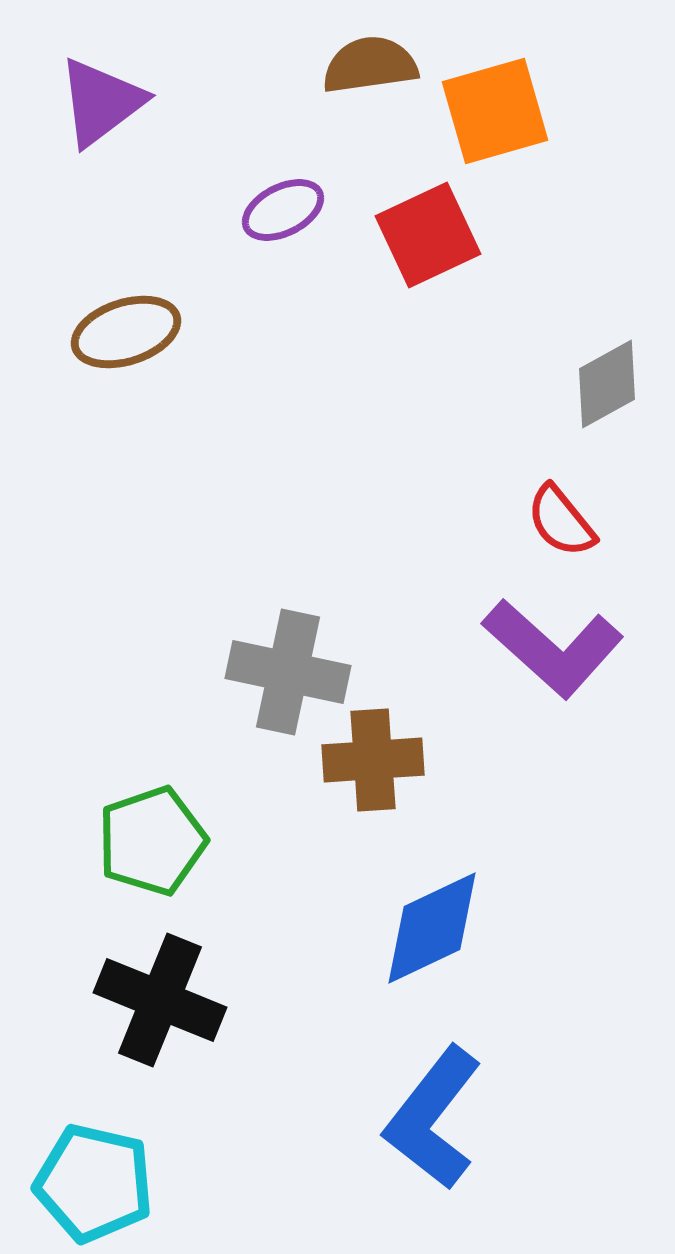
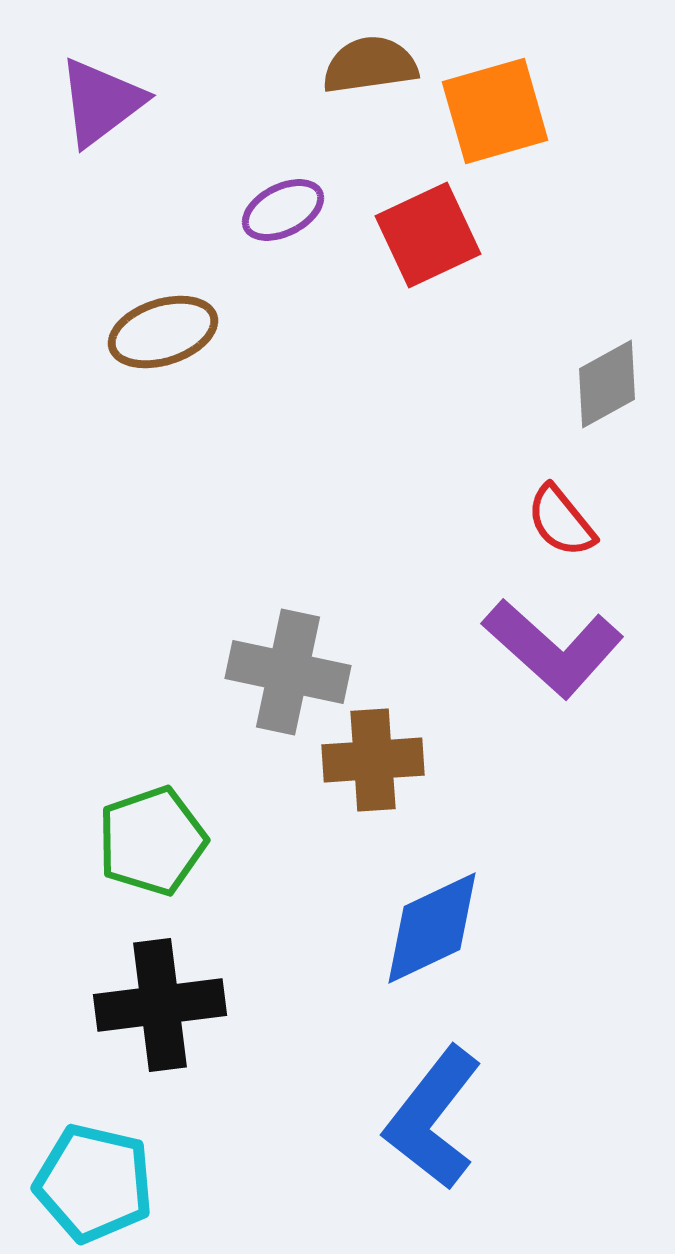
brown ellipse: moved 37 px right
black cross: moved 5 px down; rotated 29 degrees counterclockwise
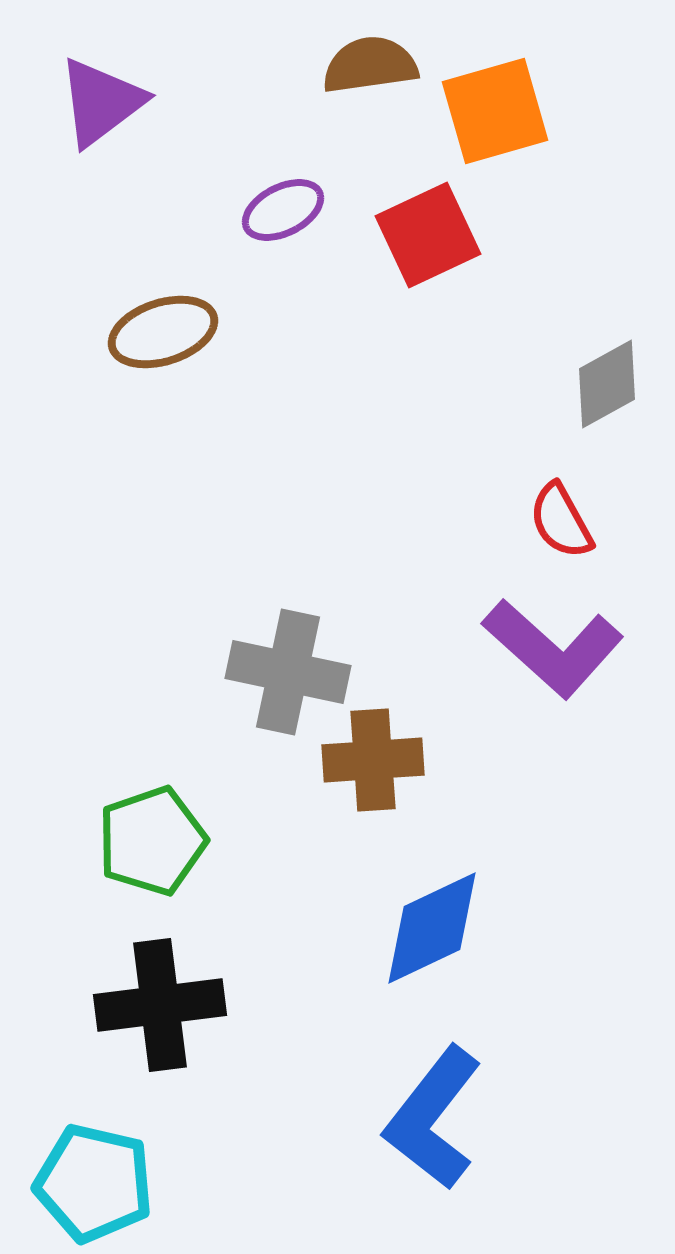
red semicircle: rotated 10 degrees clockwise
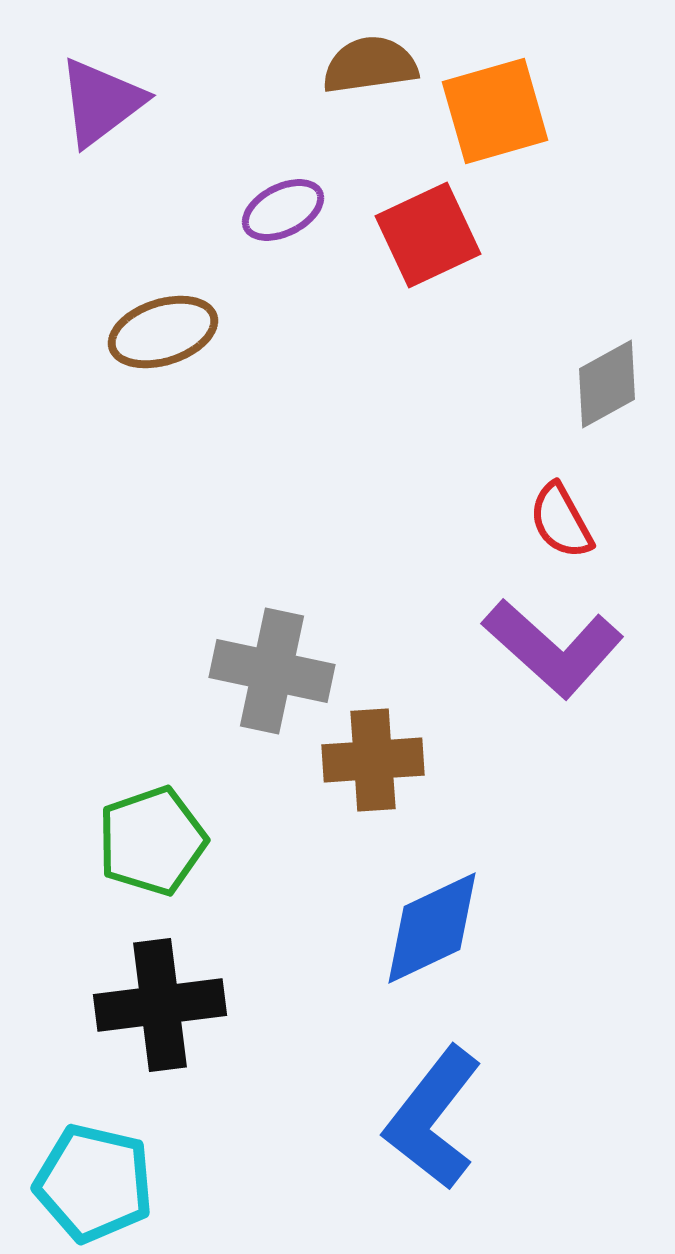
gray cross: moved 16 px left, 1 px up
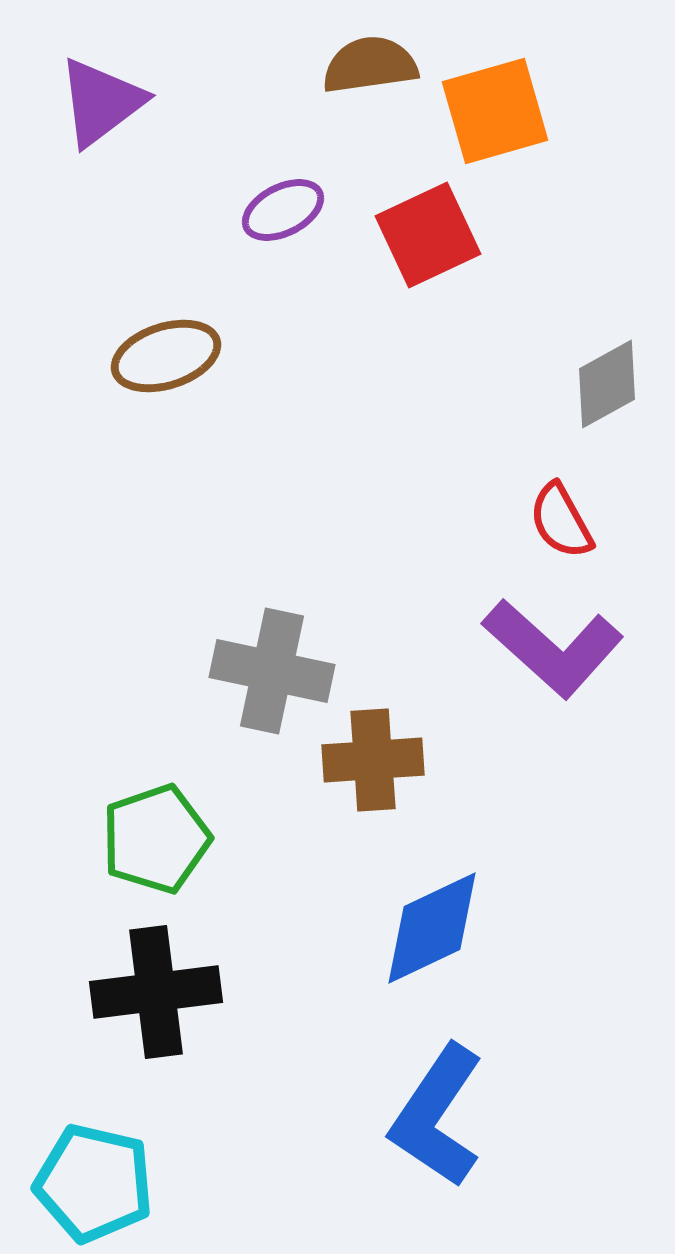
brown ellipse: moved 3 px right, 24 px down
green pentagon: moved 4 px right, 2 px up
black cross: moved 4 px left, 13 px up
blue L-shape: moved 4 px right, 2 px up; rotated 4 degrees counterclockwise
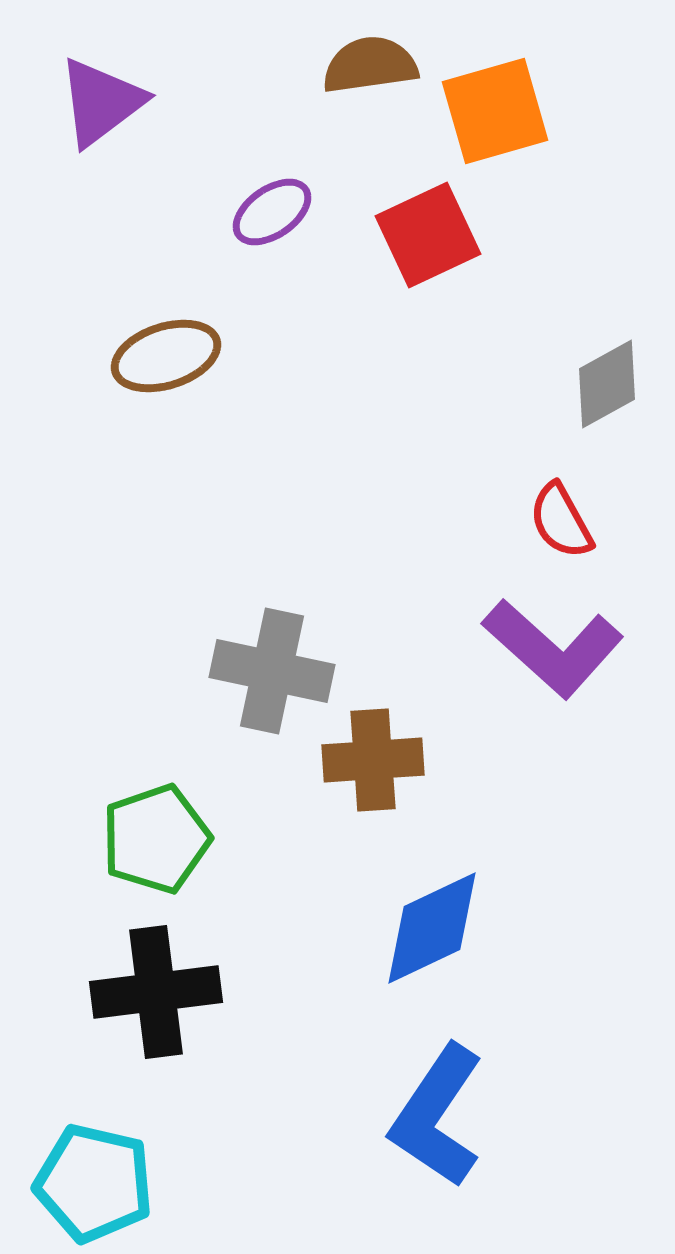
purple ellipse: moved 11 px left, 2 px down; rotated 8 degrees counterclockwise
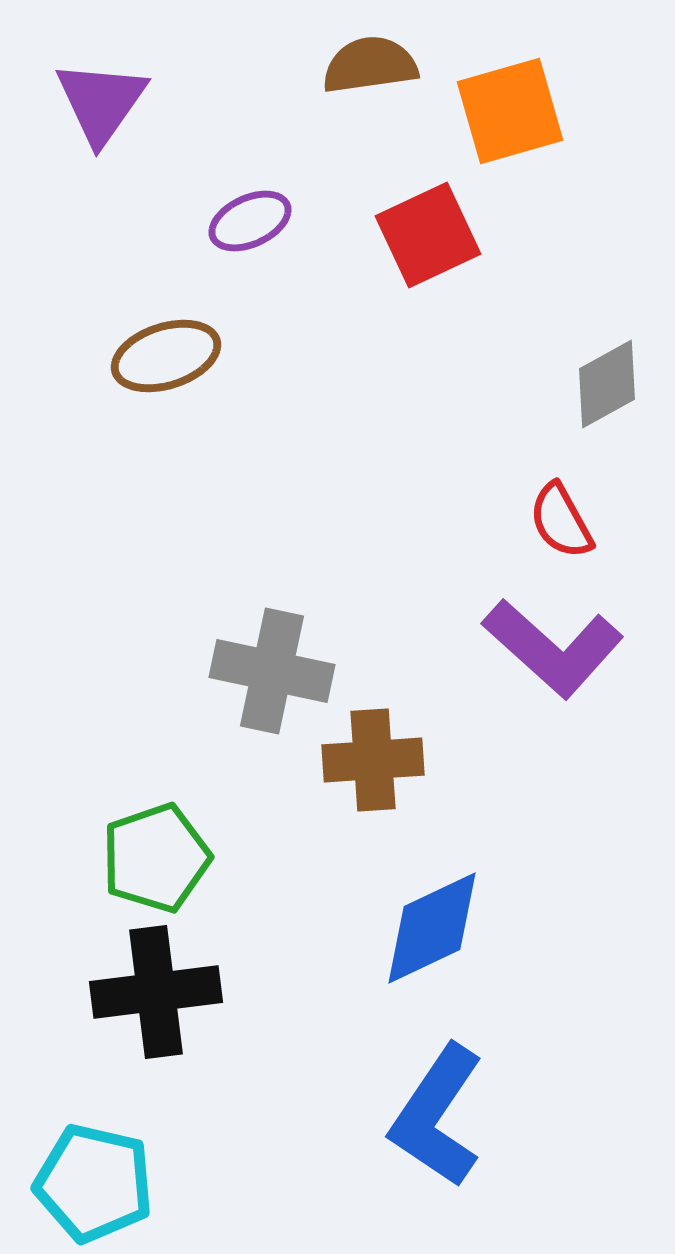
purple triangle: rotated 18 degrees counterclockwise
orange square: moved 15 px right
purple ellipse: moved 22 px left, 9 px down; rotated 10 degrees clockwise
green pentagon: moved 19 px down
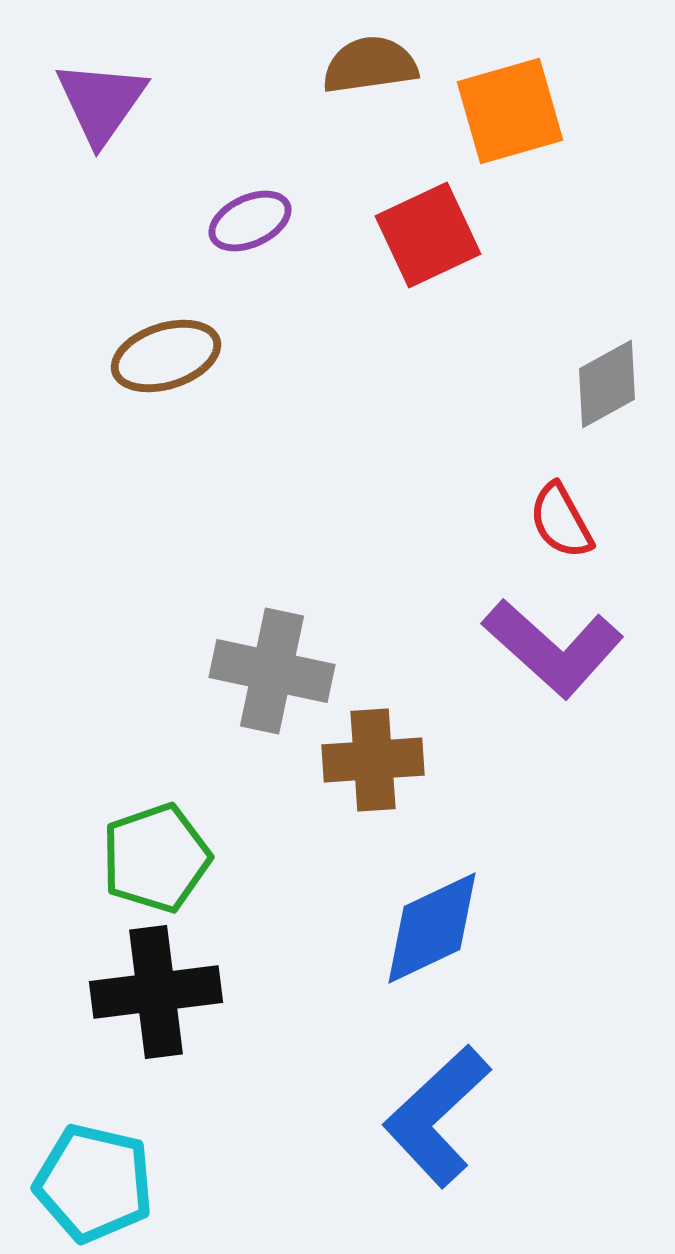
blue L-shape: rotated 13 degrees clockwise
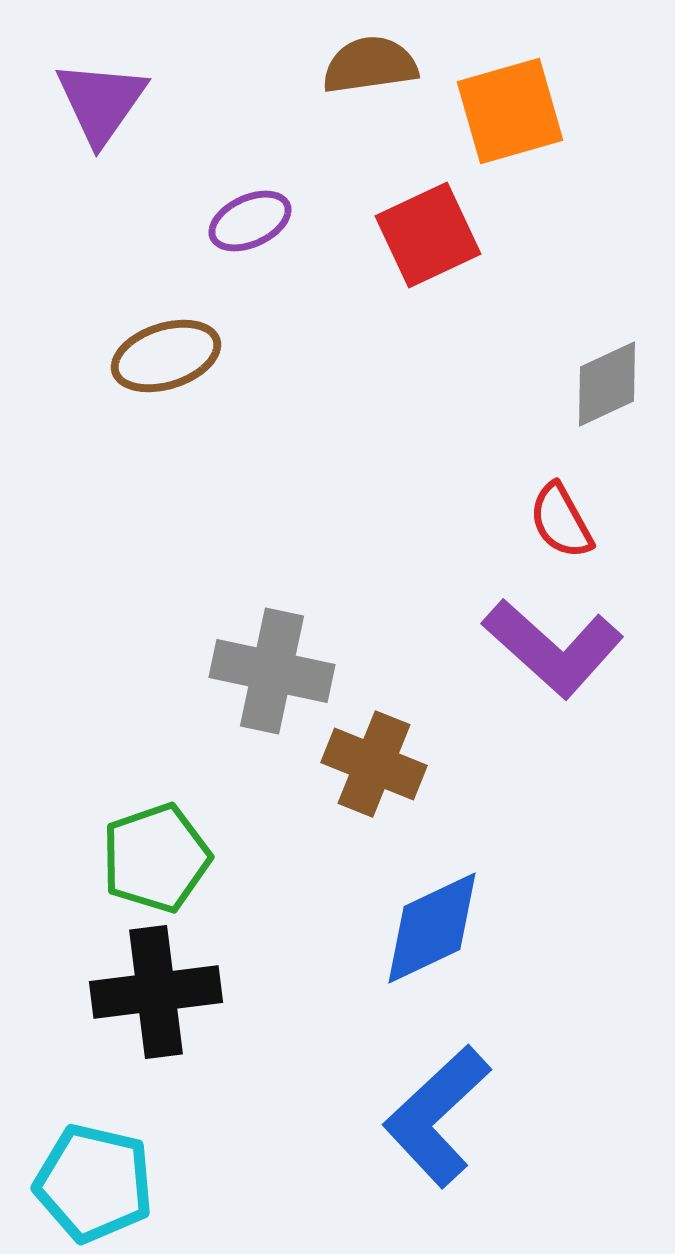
gray diamond: rotated 4 degrees clockwise
brown cross: moved 1 px right, 4 px down; rotated 26 degrees clockwise
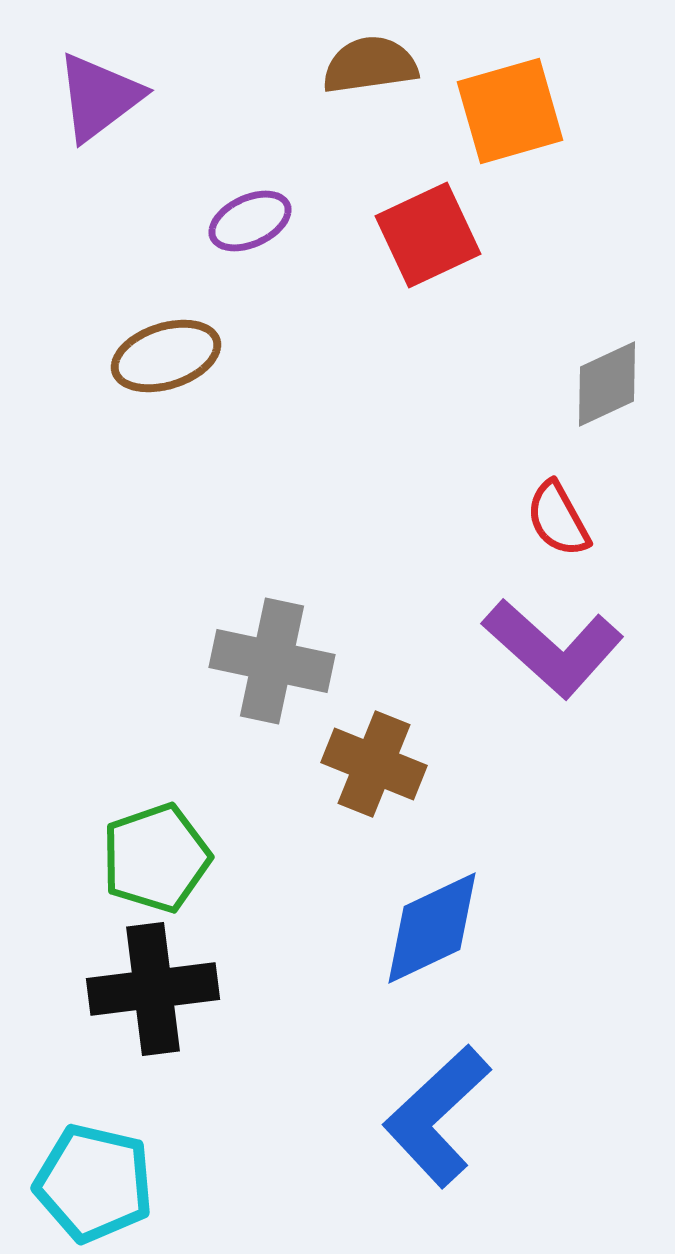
purple triangle: moved 2 px left, 5 px up; rotated 18 degrees clockwise
red semicircle: moved 3 px left, 2 px up
gray cross: moved 10 px up
black cross: moved 3 px left, 3 px up
